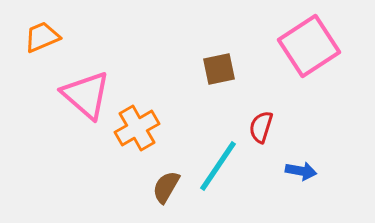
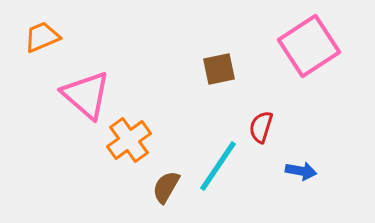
orange cross: moved 8 px left, 12 px down; rotated 6 degrees counterclockwise
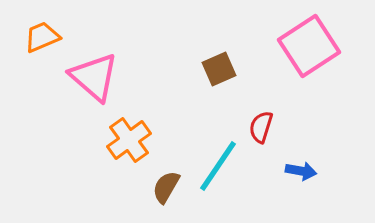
brown square: rotated 12 degrees counterclockwise
pink triangle: moved 8 px right, 18 px up
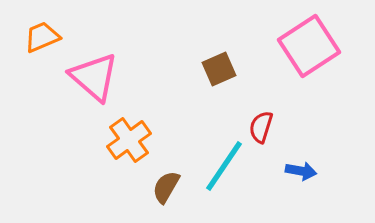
cyan line: moved 6 px right
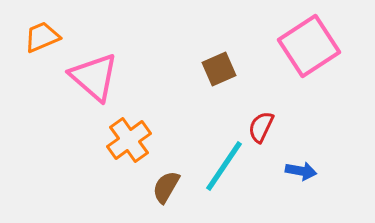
red semicircle: rotated 8 degrees clockwise
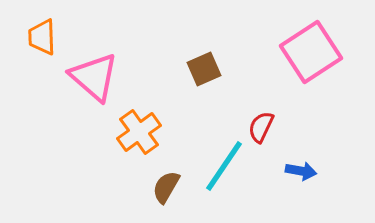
orange trapezoid: rotated 69 degrees counterclockwise
pink square: moved 2 px right, 6 px down
brown square: moved 15 px left
orange cross: moved 10 px right, 8 px up
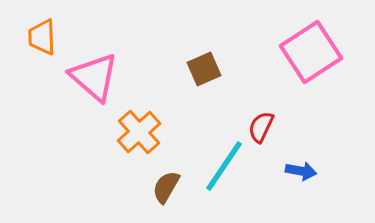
orange cross: rotated 6 degrees counterclockwise
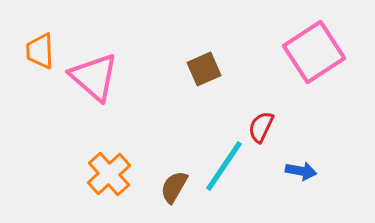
orange trapezoid: moved 2 px left, 14 px down
pink square: moved 3 px right
orange cross: moved 30 px left, 42 px down
brown semicircle: moved 8 px right
